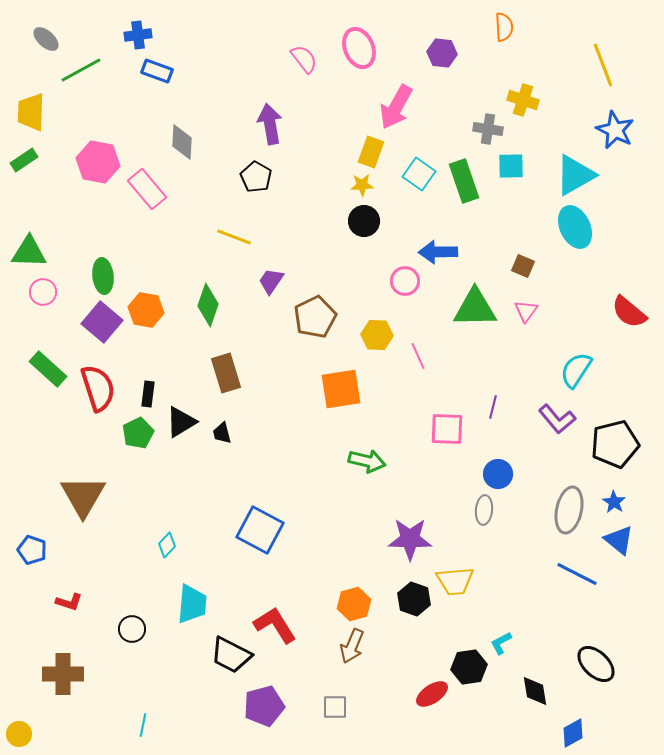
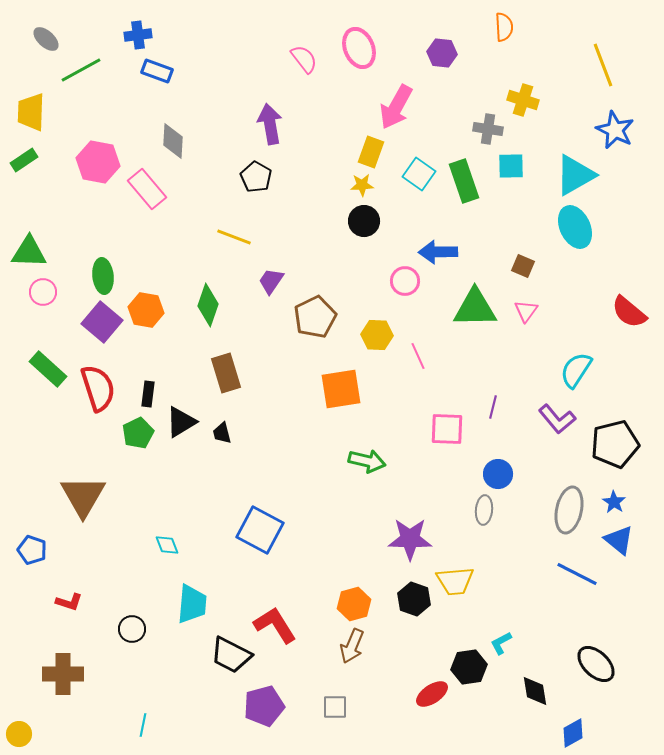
gray diamond at (182, 142): moved 9 px left, 1 px up
cyan diamond at (167, 545): rotated 65 degrees counterclockwise
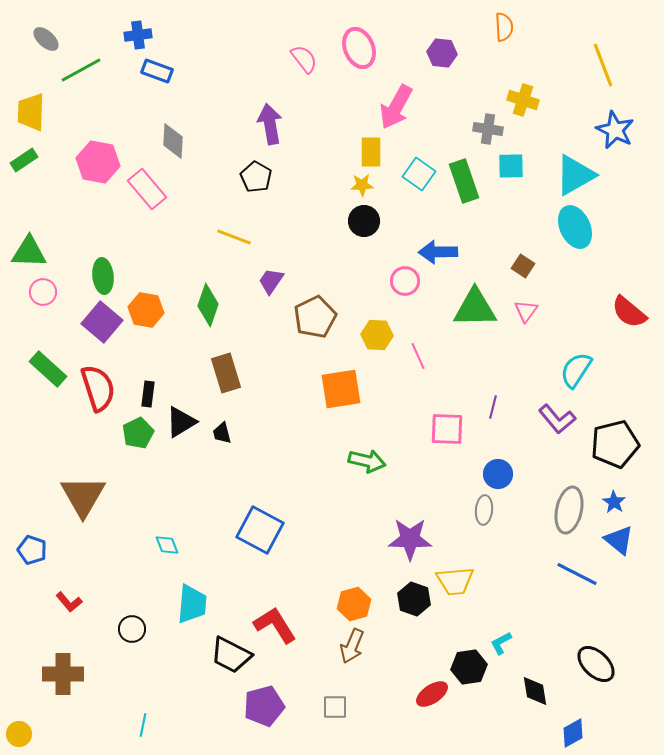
yellow rectangle at (371, 152): rotated 20 degrees counterclockwise
brown square at (523, 266): rotated 10 degrees clockwise
red L-shape at (69, 602): rotated 32 degrees clockwise
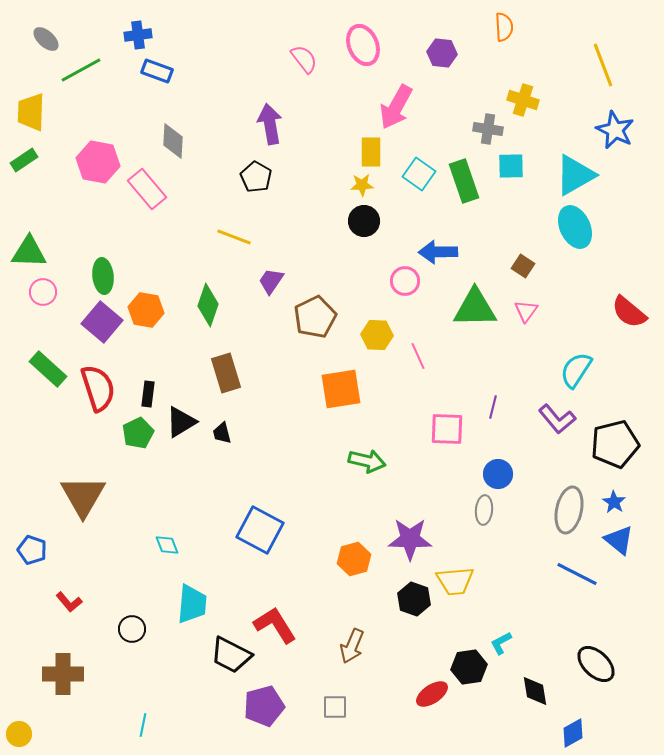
pink ellipse at (359, 48): moved 4 px right, 3 px up
orange hexagon at (354, 604): moved 45 px up
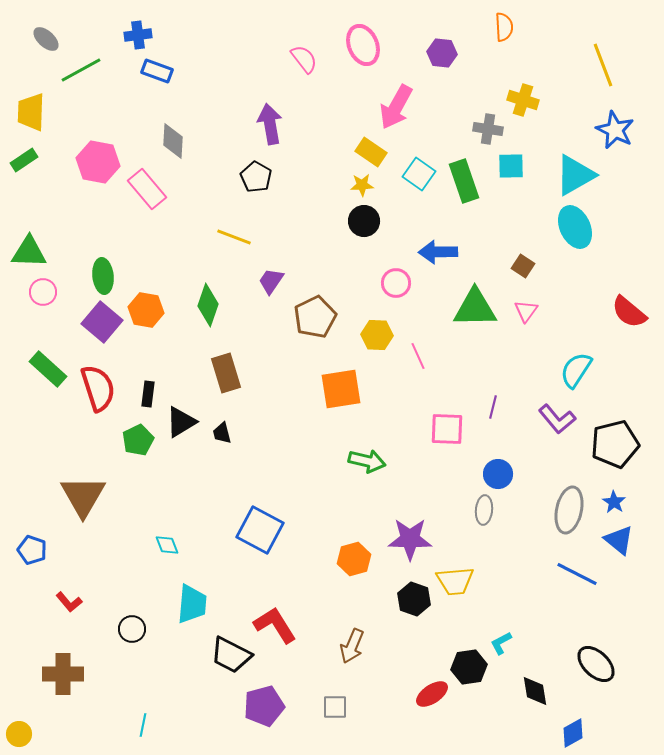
yellow rectangle at (371, 152): rotated 56 degrees counterclockwise
pink circle at (405, 281): moved 9 px left, 2 px down
green pentagon at (138, 433): moved 7 px down
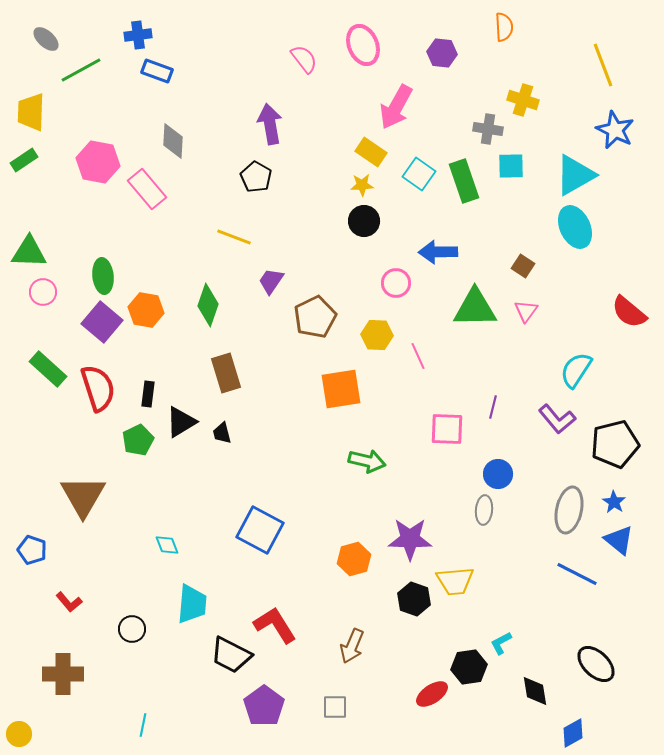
purple pentagon at (264, 706): rotated 21 degrees counterclockwise
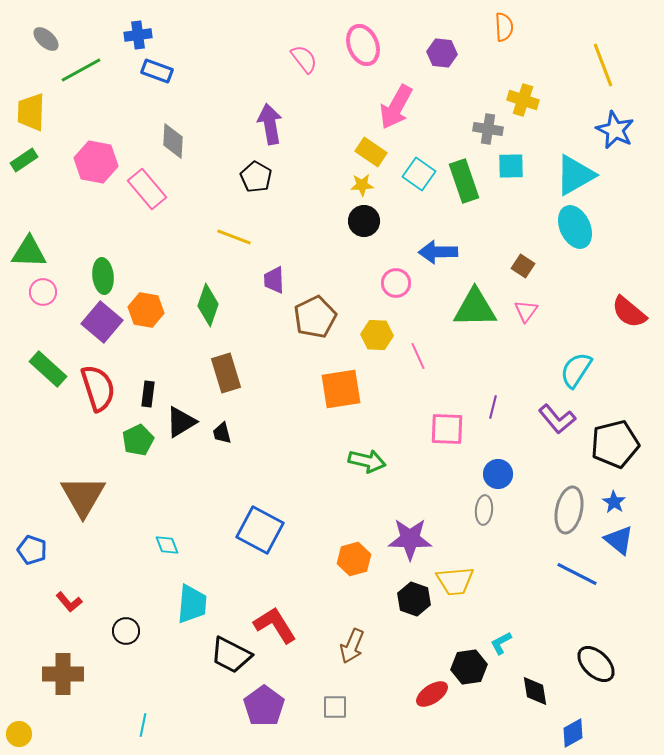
pink hexagon at (98, 162): moved 2 px left
purple trapezoid at (271, 281): moved 3 px right, 1 px up; rotated 36 degrees counterclockwise
black circle at (132, 629): moved 6 px left, 2 px down
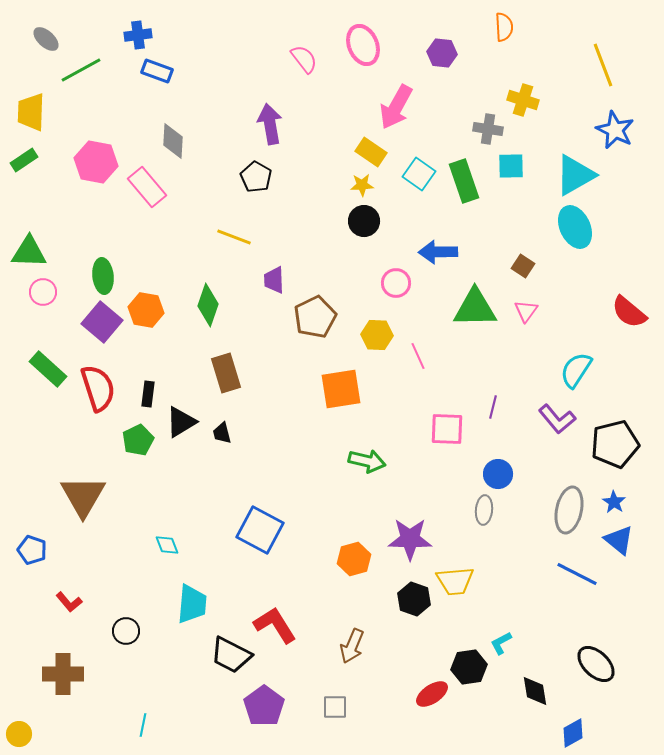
pink rectangle at (147, 189): moved 2 px up
